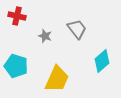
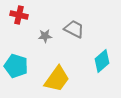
red cross: moved 2 px right, 1 px up
gray trapezoid: moved 3 px left; rotated 25 degrees counterclockwise
gray star: rotated 24 degrees counterclockwise
yellow trapezoid: rotated 12 degrees clockwise
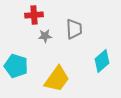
red cross: moved 15 px right; rotated 18 degrees counterclockwise
gray trapezoid: rotated 60 degrees clockwise
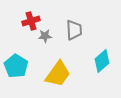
red cross: moved 3 px left, 6 px down; rotated 12 degrees counterclockwise
gray trapezoid: moved 1 px down
cyan pentagon: rotated 15 degrees clockwise
yellow trapezoid: moved 1 px right, 5 px up
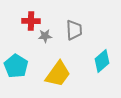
red cross: rotated 18 degrees clockwise
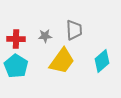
red cross: moved 15 px left, 18 px down
yellow trapezoid: moved 4 px right, 13 px up
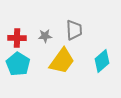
red cross: moved 1 px right, 1 px up
cyan pentagon: moved 2 px right, 2 px up
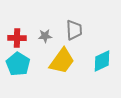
cyan diamond: rotated 15 degrees clockwise
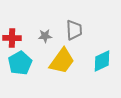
red cross: moved 5 px left
cyan pentagon: moved 2 px right, 1 px up; rotated 10 degrees clockwise
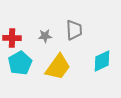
yellow trapezoid: moved 4 px left, 6 px down
